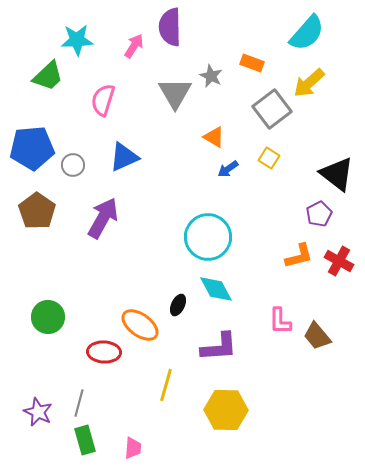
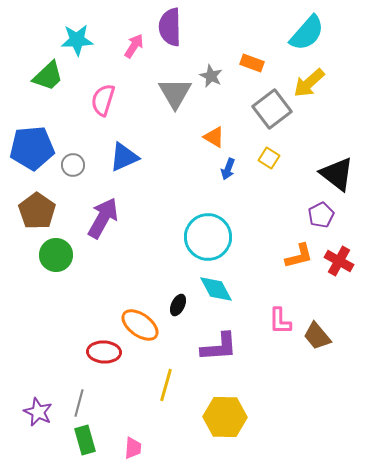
blue arrow: rotated 35 degrees counterclockwise
purple pentagon: moved 2 px right, 1 px down
green circle: moved 8 px right, 62 px up
yellow hexagon: moved 1 px left, 7 px down
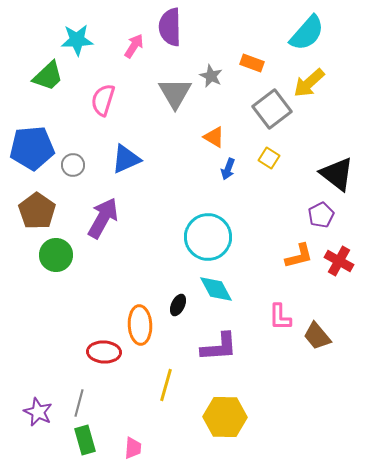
blue triangle: moved 2 px right, 2 px down
pink L-shape: moved 4 px up
orange ellipse: rotated 51 degrees clockwise
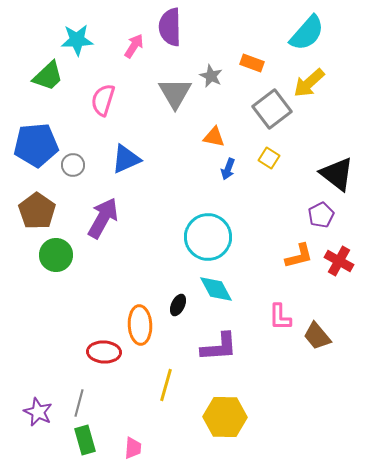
orange triangle: rotated 20 degrees counterclockwise
blue pentagon: moved 4 px right, 3 px up
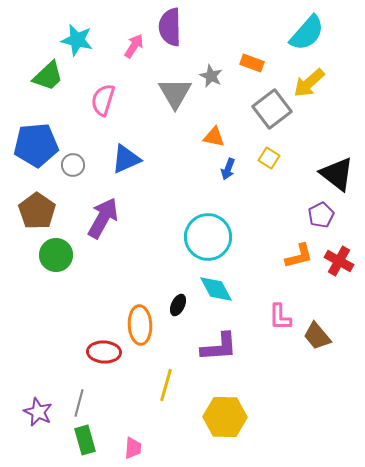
cyan star: rotated 16 degrees clockwise
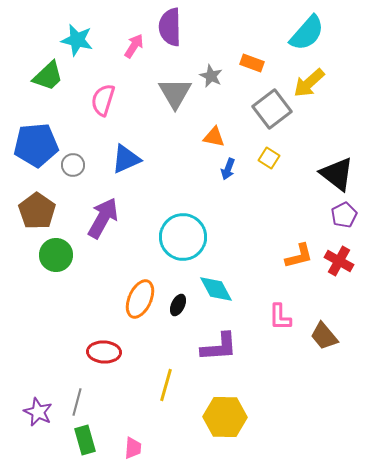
purple pentagon: moved 23 px right
cyan circle: moved 25 px left
orange ellipse: moved 26 px up; rotated 27 degrees clockwise
brown trapezoid: moved 7 px right
gray line: moved 2 px left, 1 px up
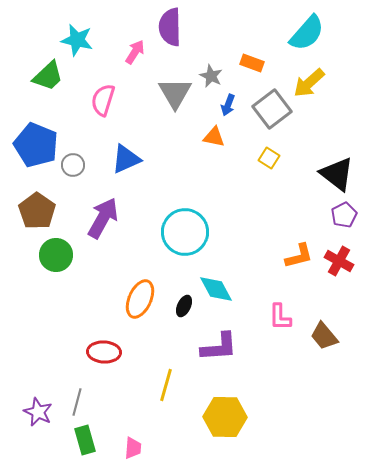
pink arrow: moved 1 px right, 6 px down
blue pentagon: rotated 27 degrees clockwise
blue arrow: moved 64 px up
cyan circle: moved 2 px right, 5 px up
black ellipse: moved 6 px right, 1 px down
